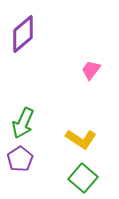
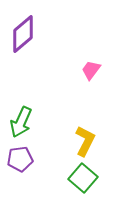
green arrow: moved 2 px left, 1 px up
yellow L-shape: moved 4 px right, 2 px down; rotated 96 degrees counterclockwise
purple pentagon: rotated 25 degrees clockwise
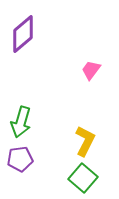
green arrow: rotated 8 degrees counterclockwise
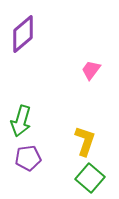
green arrow: moved 1 px up
yellow L-shape: rotated 8 degrees counterclockwise
purple pentagon: moved 8 px right, 1 px up
green square: moved 7 px right
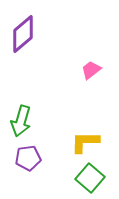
pink trapezoid: rotated 15 degrees clockwise
yellow L-shape: moved 1 px down; rotated 108 degrees counterclockwise
